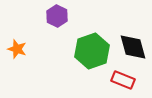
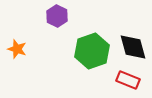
red rectangle: moved 5 px right
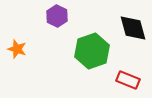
black diamond: moved 19 px up
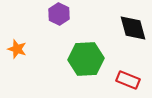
purple hexagon: moved 2 px right, 2 px up
green hexagon: moved 6 px left, 8 px down; rotated 16 degrees clockwise
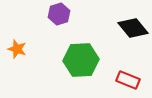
purple hexagon: rotated 15 degrees clockwise
black diamond: rotated 24 degrees counterclockwise
green hexagon: moved 5 px left, 1 px down
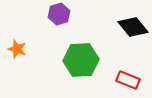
black diamond: moved 1 px up
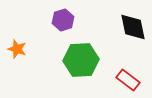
purple hexagon: moved 4 px right, 6 px down
black diamond: rotated 28 degrees clockwise
red rectangle: rotated 15 degrees clockwise
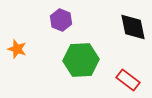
purple hexagon: moved 2 px left; rotated 20 degrees counterclockwise
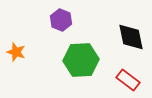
black diamond: moved 2 px left, 10 px down
orange star: moved 1 px left, 3 px down
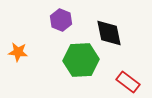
black diamond: moved 22 px left, 4 px up
orange star: moved 2 px right; rotated 12 degrees counterclockwise
red rectangle: moved 2 px down
